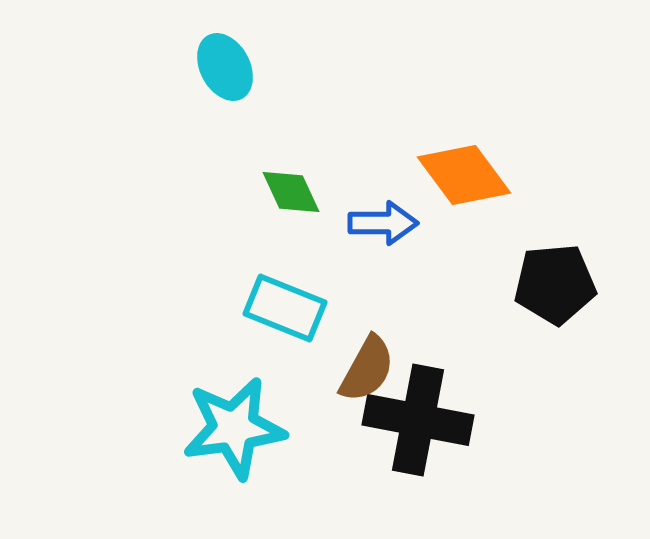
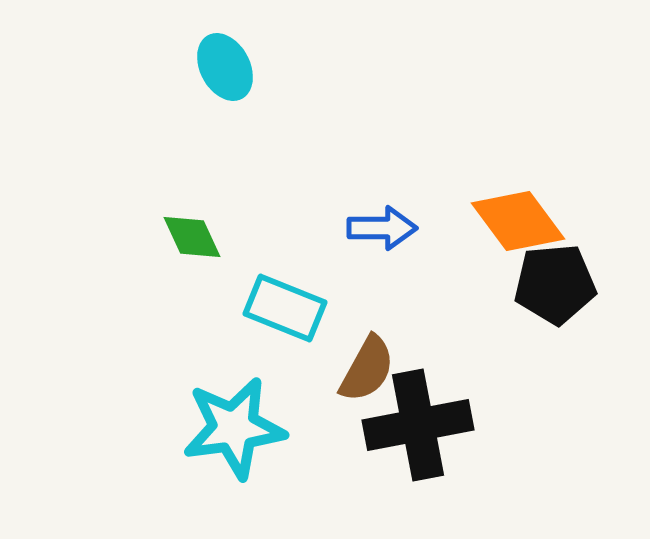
orange diamond: moved 54 px right, 46 px down
green diamond: moved 99 px left, 45 px down
blue arrow: moved 1 px left, 5 px down
black cross: moved 5 px down; rotated 22 degrees counterclockwise
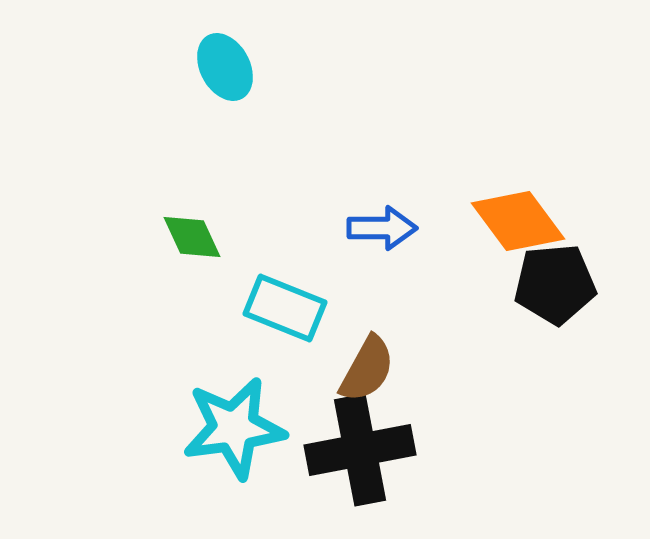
black cross: moved 58 px left, 25 px down
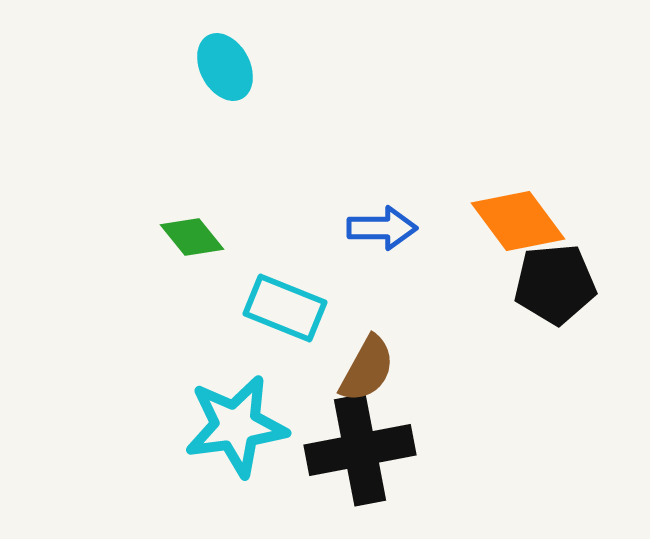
green diamond: rotated 14 degrees counterclockwise
cyan star: moved 2 px right, 2 px up
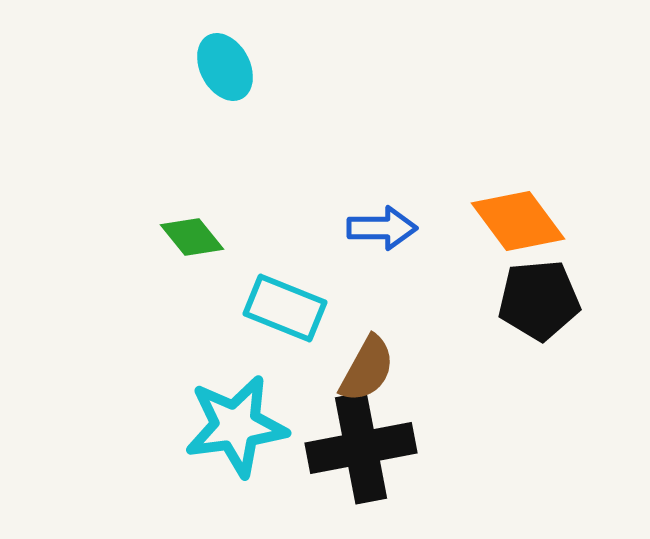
black pentagon: moved 16 px left, 16 px down
black cross: moved 1 px right, 2 px up
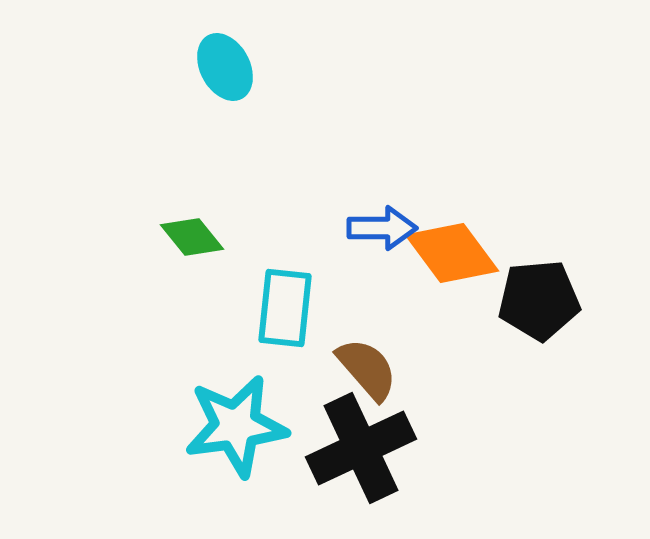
orange diamond: moved 66 px left, 32 px down
cyan rectangle: rotated 74 degrees clockwise
brown semicircle: rotated 70 degrees counterclockwise
black cross: rotated 14 degrees counterclockwise
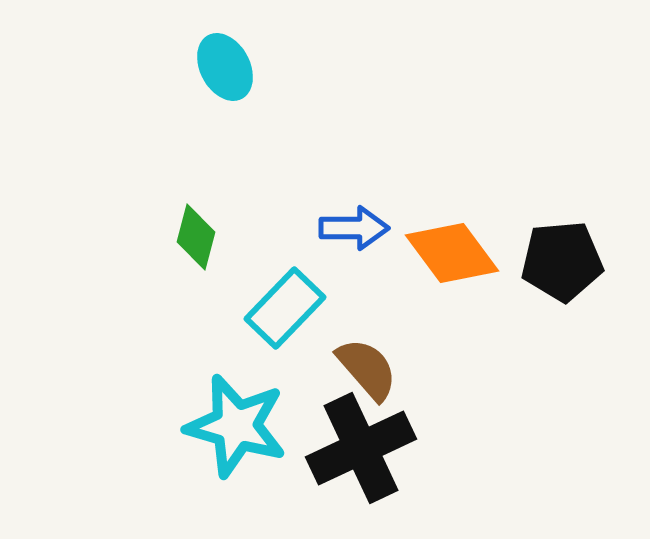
blue arrow: moved 28 px left
green diamond: moved 4 px right; rotated 54 degrees clockwise
black pentagon: moved 23 px right, 39 px up
cyan rectangle: rotated 38 degrees clockwise
cyan star: rotated 24 degrees clockwise
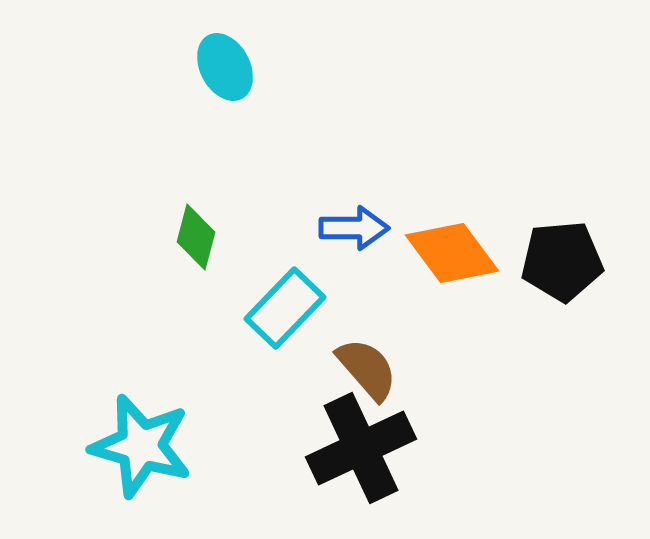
cyan star: moved 95 px left, 20 px down
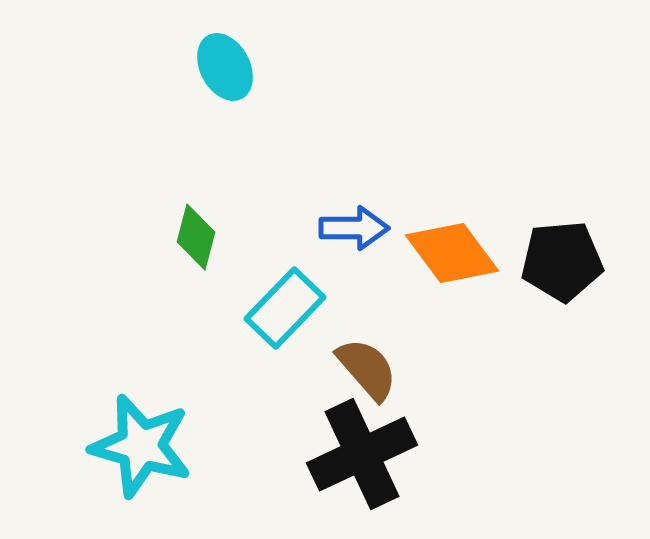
black cross: moved 1 px right, 6 px down
